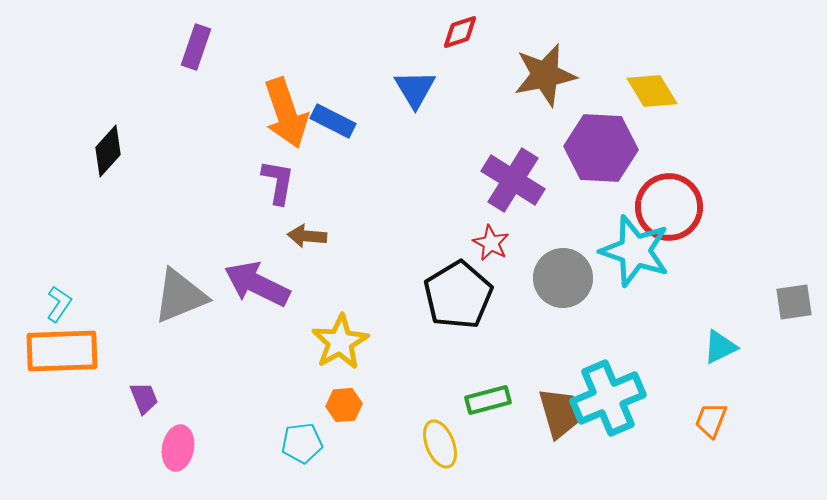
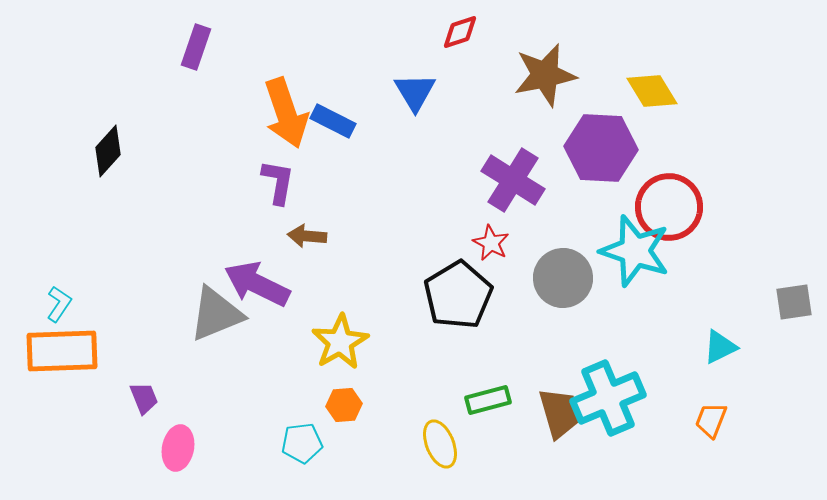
blue triangle: moved 3 px down
gray triangle: moved 36 px right, 18 px down
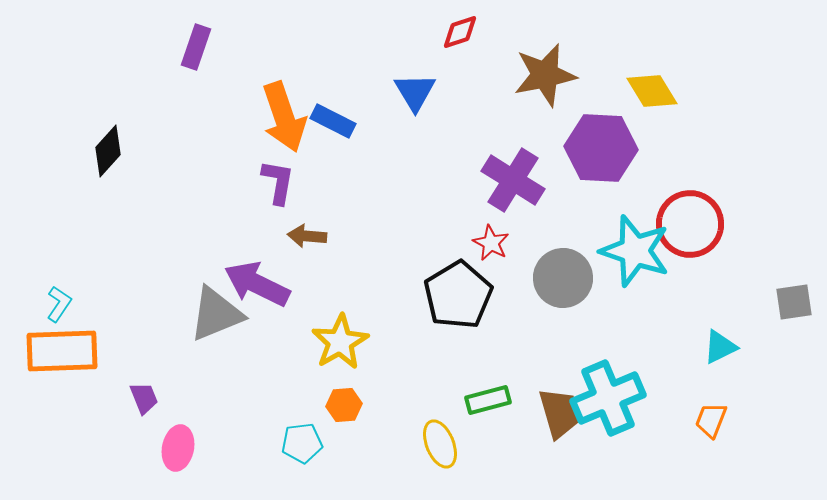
orange arrow: moved 2 px left, 4 px down
red circle: moved 21 px right, 17 px down
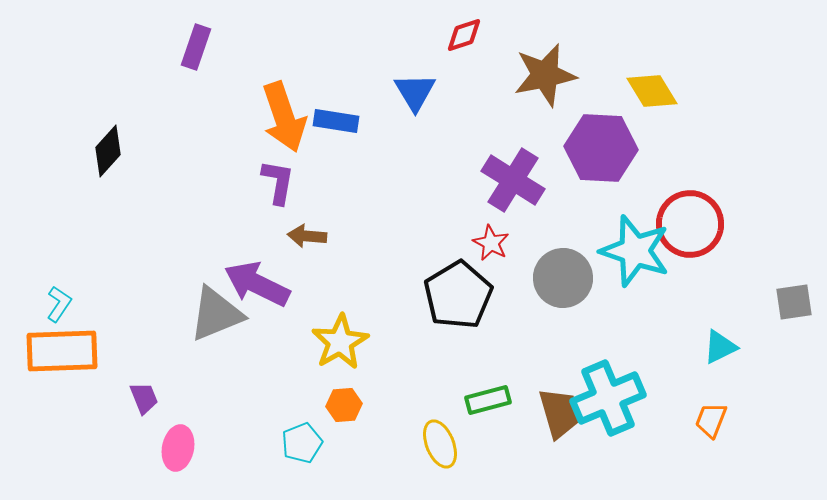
red diamond: moved 4 px right, 3 px down
blue rectangle: moved 3 px right; rotated 18 degrees counterclockwise
cyan pentagon: rotated 15 degrees counterclockwise
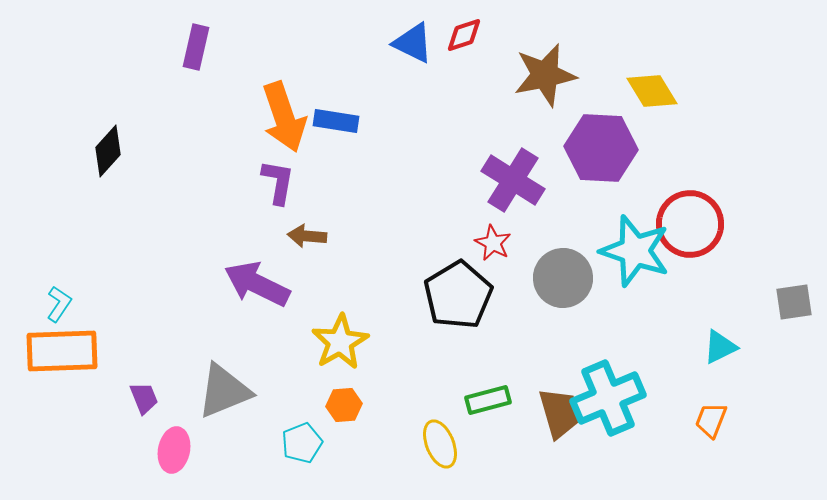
purple rectangle: rotated 6 degrees counterclockwise
blue triangle: moved 2 px left, 49 px up; rotated 33 degrees counterclockwise
red star: moved 2 px right
gray triangle: moved 8 px right, 77 px down
pink ellipse: moved 4 px left, 2 px down
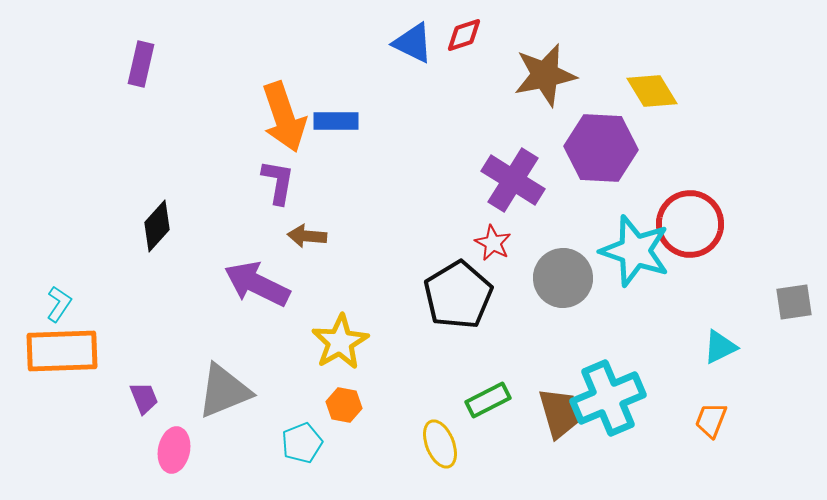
purple rectangle: moved 55 px left, 17 px down
blue rectangle: rotated 9 degrees counterclockwise
black diamond: moved 49 px right, 75 px down
green rectangle: rotated 12 degrees counterclockwise
orange hexagon: rotated 16 degrees clockwise
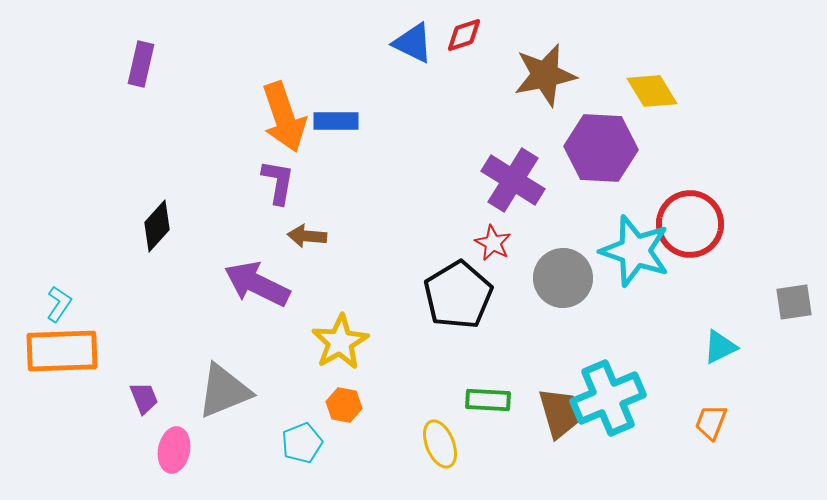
green rectangle: rotated 30 degrees clockwise
orange trapezoid: moved 2 px down
